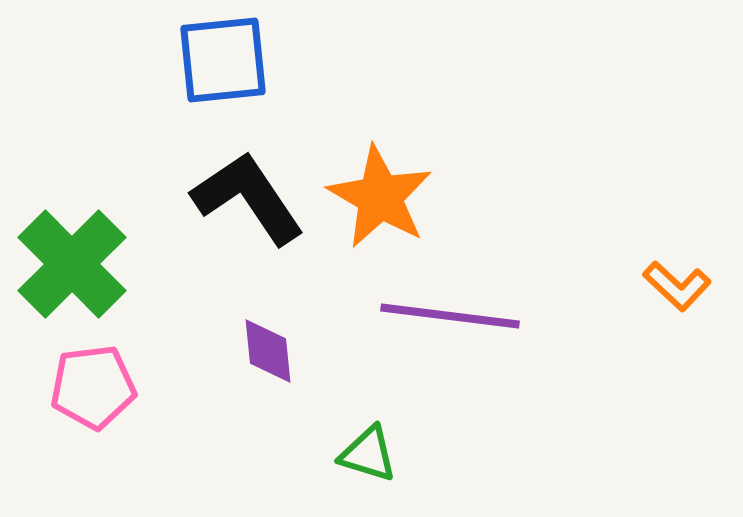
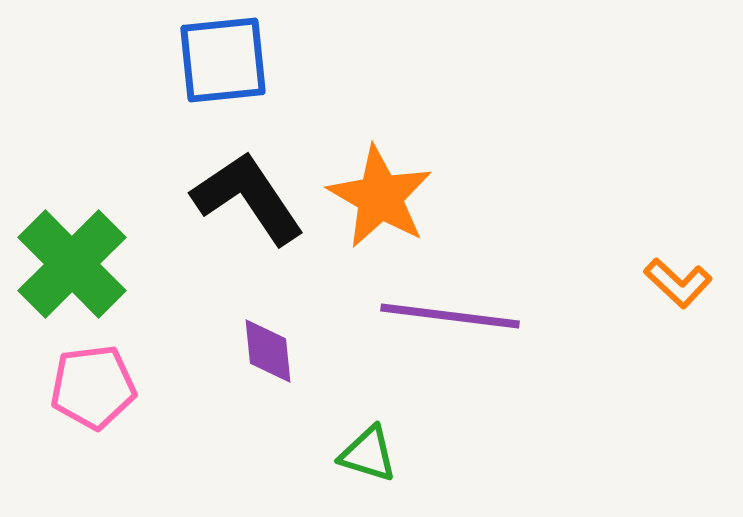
orange L-shape: moved 1 px right, 3 px up
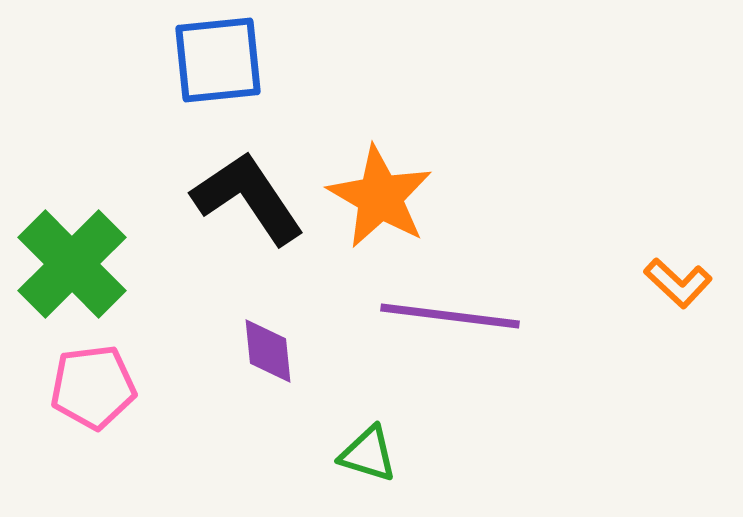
blue square: moved 5 px left
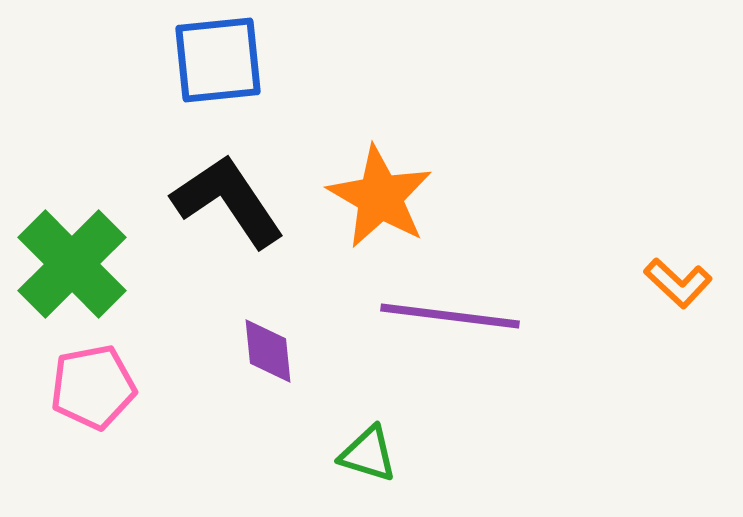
black L-shape: moved 20 px left, 3 px down
pink pentagon: rotated 4 degrees counterclockwise
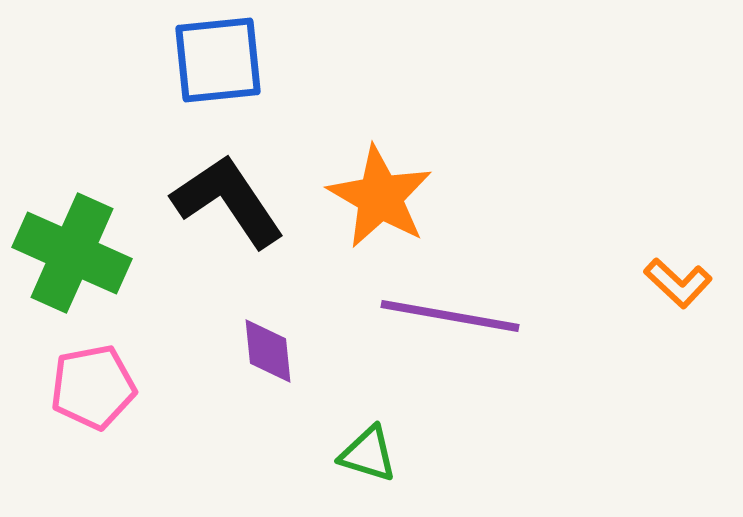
green cross: moved 11 px up; rotated 21 degrees counterclockwise
purple line: rotated 3 degrees clockwise
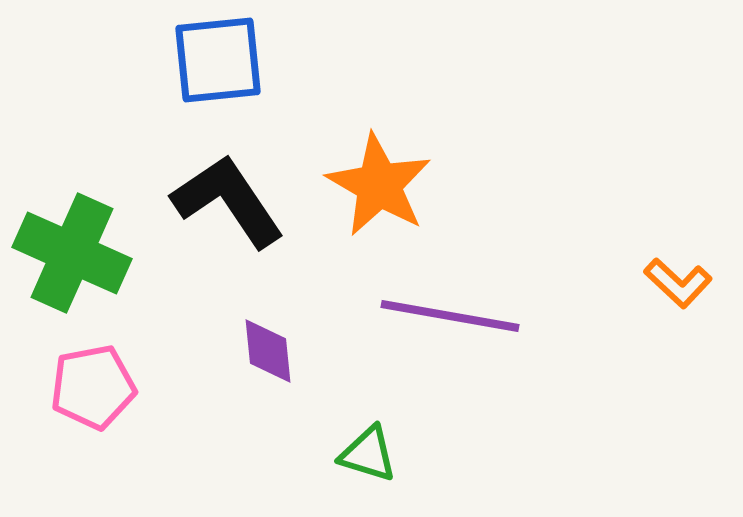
orange star: moved 1 px left, 12 px up
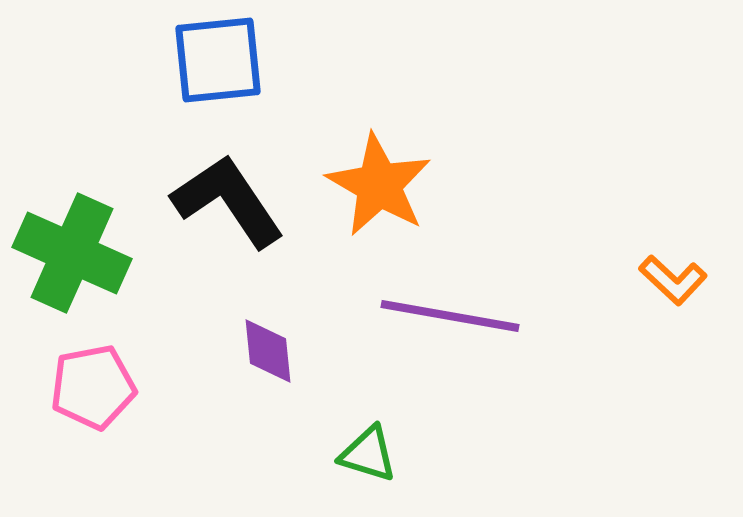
orange L-shape: moved 5 px left, 3 px up
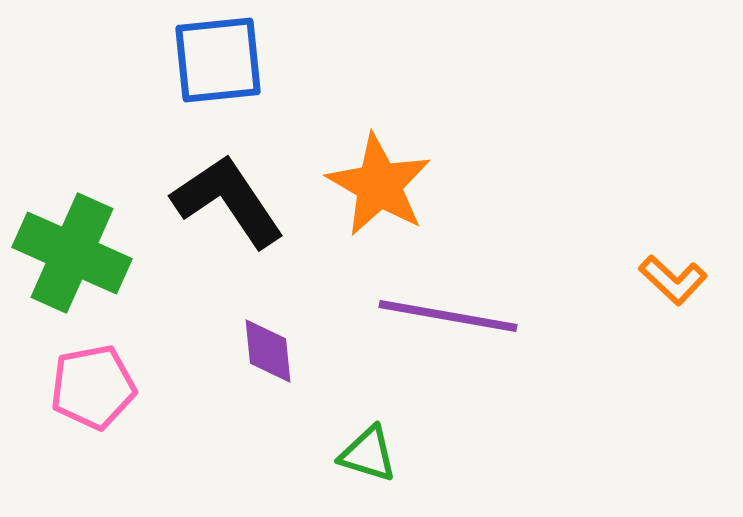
purple line: moved 2 px left
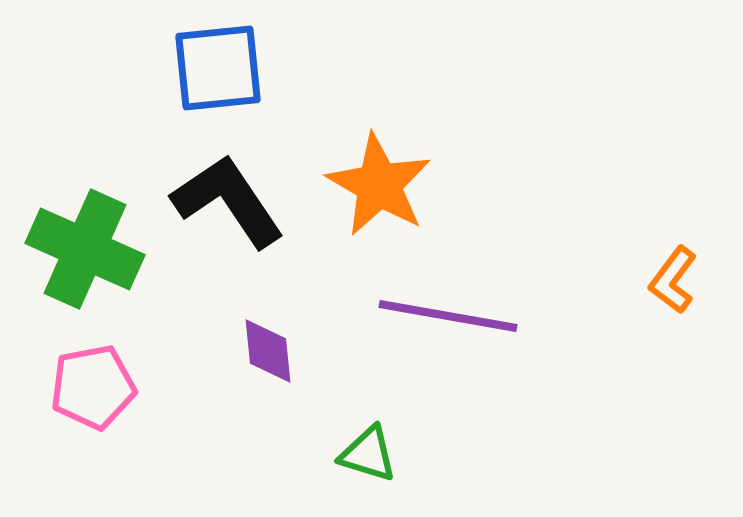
blue square: moved 8 px down
green cross: moved 13 px right, 4 px up
orange L-shape: rotated 84 degrees clockwise
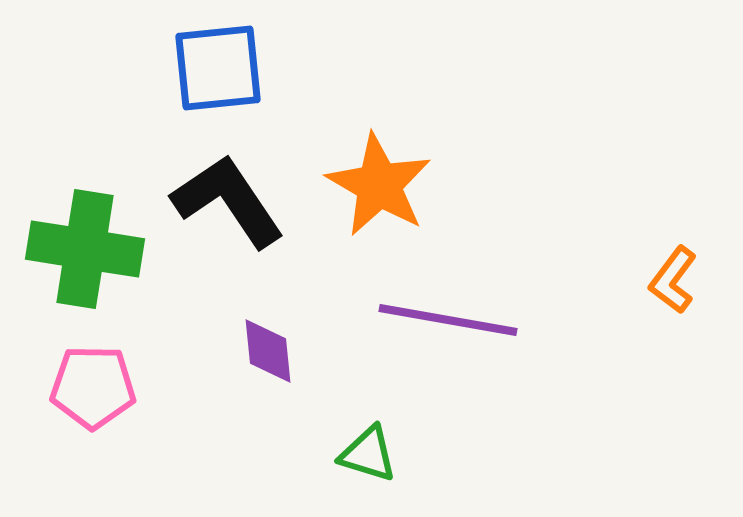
green cross: rotated 15 degrees counterclockwise
purple line: moved 4 px down
pink pentagon: rotated 12 degrees clockwise
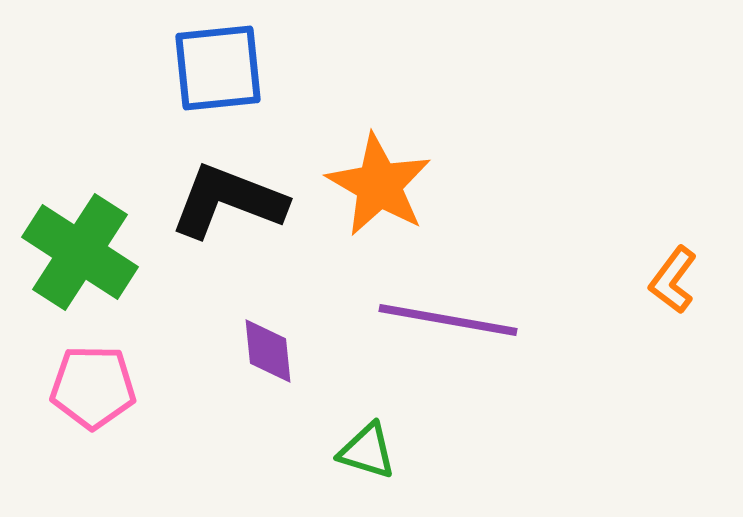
black L-shape: rotated 35 degrees counterclockwise
green cross: moved 5 px left, 3 px down; rotated 24 degrees clockwise
green triangle: moved 1 px left, 3 px up
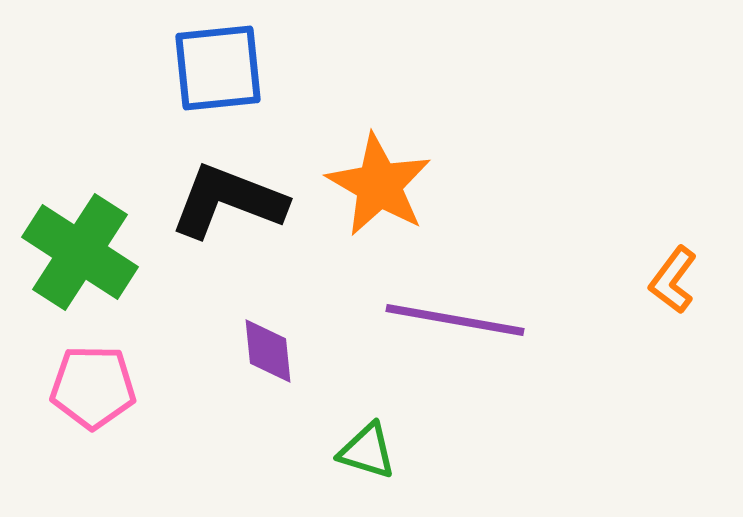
purple line: moved 7 px right
